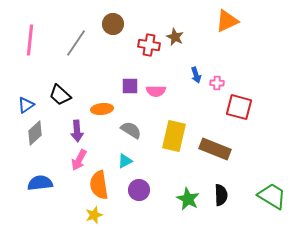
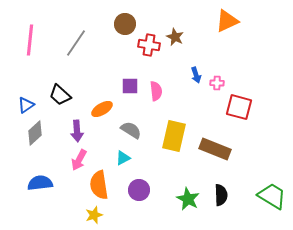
brown circle: moved 12 px right
pink semicircle: rotated 96 degrees counterclockwise
orange ellipse: rotated 25 degrees counterclockwise
cyan triangle: moved 2 px left, 3 px up
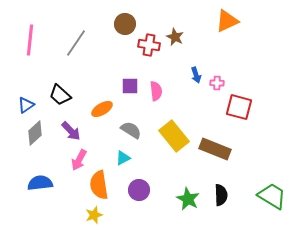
purple arrow: moved 6 px left; rotated 40 degrees counterclockwise
yellow rectangle: rotated 52 degrees counterclockwise
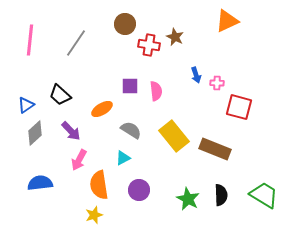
green trapezoid: moved 8 px left, 1 px up
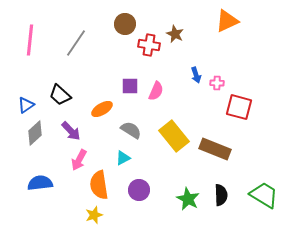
brown star: moved 3 px up
pink semicircle: rotated 30 degrees clockwise
